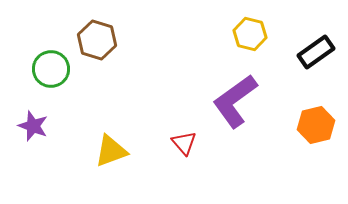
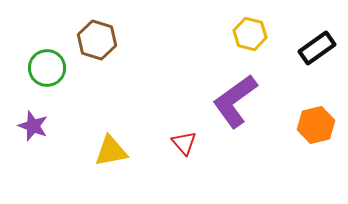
black rectangle: moved 1 px right, 4 px up
green circle: moved 4 px left, 1 px up
yellow triangle: rotated 9 degrees clockwise
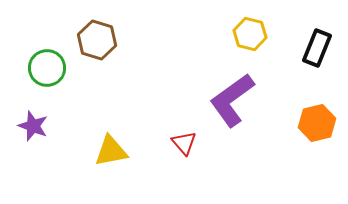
black rectangle: rotated 33 degrees counterclockwise
purple L-shape: moved 3 px left, 1 px up
orange hexagon: moved 1 px right, 2 px up
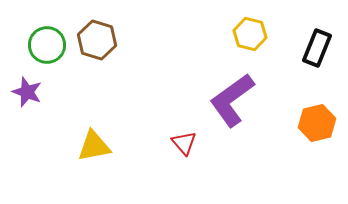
green circle: moved 23 px up
purple star: moved 6 px left, 34 px up
yellow triangle: moved 17 px left, 5 px up
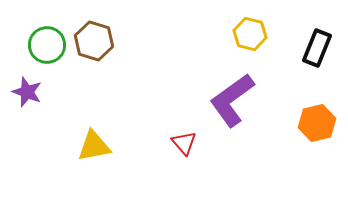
brown hexagon: moved 3 px left, 1 px down
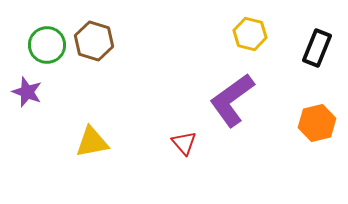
yellow triangle: moved 2 px left, 4 px up
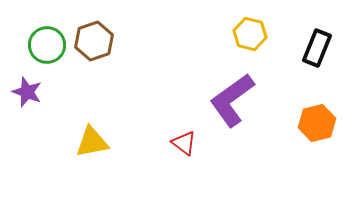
brown hexagon: rotated 24 degrees clockwise
red triangle: rotated 12 degrees counterclockwise
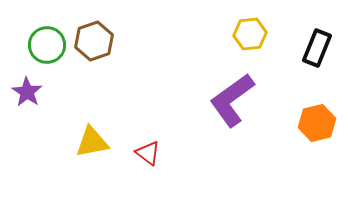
yellow hexagon: rotated 20 degrees counterclockwise
purple star: rotated 12 degrees clockwise
red triangle: moved 36 px left, 10 px down
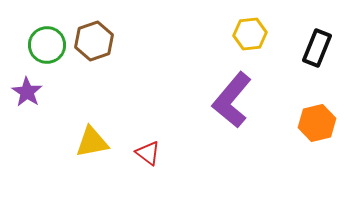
purple L-shape: rotated 14 degrees counterclockwise
